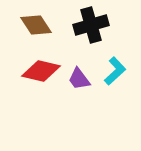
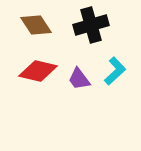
red diamond: moved 3 px left
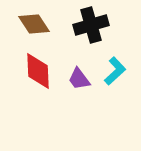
brown diamond: moved 2 px left, 1 px up
red diamond: rotated 75 degrees clockwise
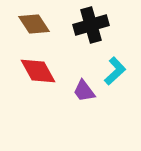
red diamond: rotated 27 degrees counterclockwise
purple trapezoid: moved 5 px right, 12 px down
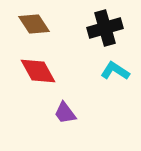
black cross: moved 14 px right, 3 px down
cyan L-shape: rotated 104 degrees counterclockwise
purple trapezoid: moved 19 px left, 22 px down
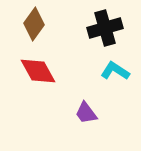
brown diamond: rotated 68 degrees clockwise
purple trapezoid: moved 21 px right
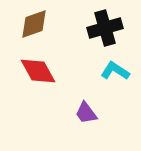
brown diamond: rotated 36 degrees clockwise
